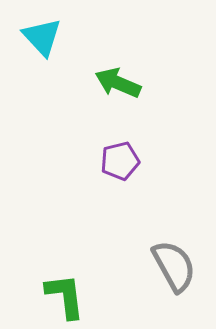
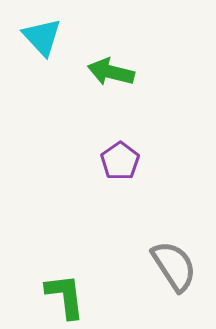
green arrow: moved 7 px left, 11 px up; rotated 9 degrees counterclockwise
purple pentagon: rotated 21 degrees counterclockwise
gray semicircle: rotated 4 degrees counterclockwise
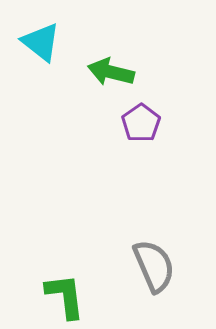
cyan triangle: moved 1 px left, 5 px down; rotated 9 degrees counterclockwise
purple pentagon: moved 21 px right, 38 px up
gray semicircle: moved 20 px left; rotated 10 degrees clockwise
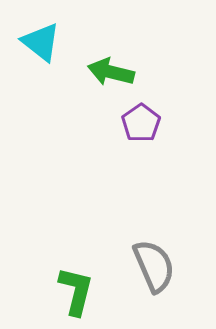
green L-shape: moved 11 px right, 5 px up; rotated 21 degrees clockwise
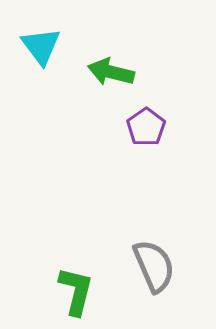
cyan triangle: moved 4 px down; rotated 15 degrees clockwise
purple pentagon: moved 5 px right, 4 px down
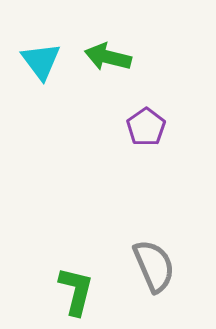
cyan triangle: moved 15 px down
green arrow: moved 3 px left, 15 px up
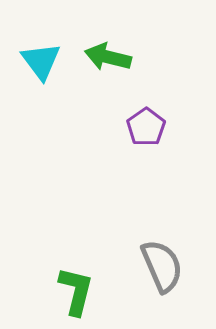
gray semicircle: moved 8 px right
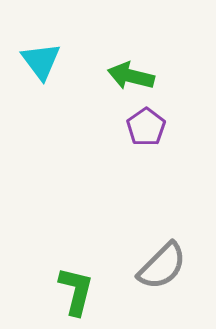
green arrow: moved 23 px right, 19 px down
gray semicircle: rotated 68 degrees clockwise
